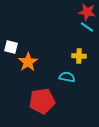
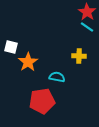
red star: rotated 24 degrees clockwise
cyan semicircle: moved 10 px left
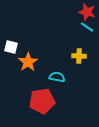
red star: rotated 18 degrees counterclockwise
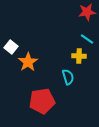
red star: rotated 24 degrees counterclockwise
cyan line: moved 12 px down
white square: rotated 24 degrees clockwise
cyan semicircle: moved 11 px right; rotated 63 degrees clockwise
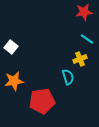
red star: moved 3 px left
yellow cross: moved 1 px right, 3 px down; rotated 24 degrees counterclockwise
orange star: moved 14 px left, 19 px down; rotated 24 degrees clockwise
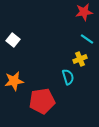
white square: moved 2 px right, 7 px up
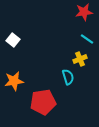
red pentagon: moved 1 px right, 1 px down
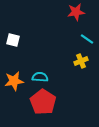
red star: moved 8 px left
white square: rotated 24 degrees counterclockwise
yellow cross: moved 1 px right, 2 px down
cyan semicircle: moved 28 px left; rotated 70 degrees counterclockwise
red pentagon: rotated 30 degrees counterclockwise
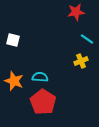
orange star: rotated 30 degrees clockwise
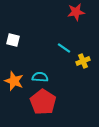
cyan line: moved 23 px left, 9 px down
yellow cross: moved 2 px right
